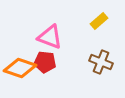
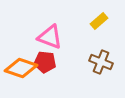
orange diamond: moved 1 px right
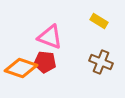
yellow rectangle: rotated 72 degrees clockwise
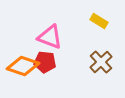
brown cross: rotated 25 degrees clockwise
orange diamond: moved 2 px right, 2 px up
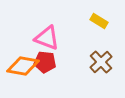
pink triangle: moved 3 px left, 1 px down
orange diamond: rotated 8 degrees counterclockwise
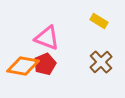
red pentagon: moved 2 px down; rotated 30 degrees counterclockwise
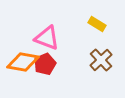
yellow rectangle: moved 2 px left, 3 px down
brown cross: moved 2 px up
orange diamond: moved 4 px up
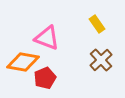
yellow rectangle: rotated 24 degrees clockwise
red pentagon: moved 14 px down
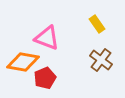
brown cross: rotated 10 degrees counterclockwise
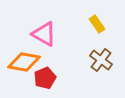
pink triangle: moved 3 px left, 4 px up; rotated 8 degrees clockwise
orange diamond: moved 1 px right
